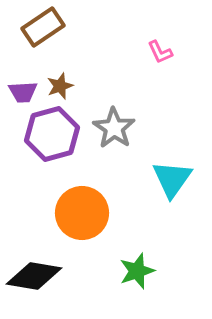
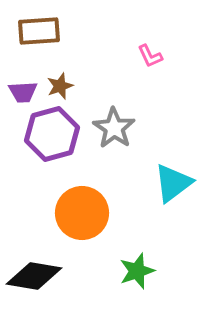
brown rectangle: moved 4 px left, 4 px down; rotated 30 degrees clockwise
pink L-shape: moved 10 px left, 4 px down
cyan triangle: moved 1 px right, 4 px down; rotated 18 degrees clockwise
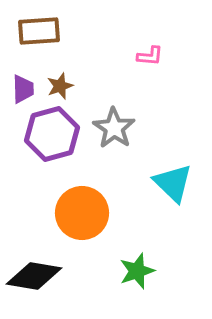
pink L-shape: rotated 60 degrees counterclockwise
purple trapezoid: moved 3 px up; rotated 88 degrees counterclockwise
cyan triangle: rotated 39 degrees counterclockwise
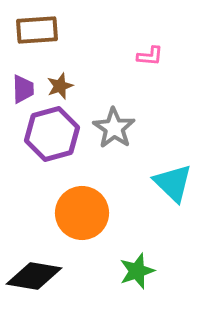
brown rectangle: moved 2 px left, 1 px up
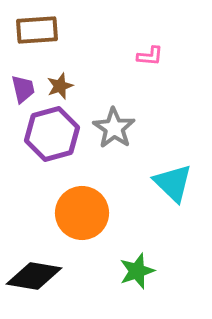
purple trapezoid: rotated 12 degrees counterclockwise
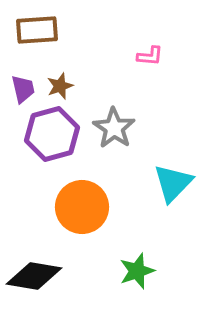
cyan triangle: rotated 30 degrees clockwise
orange circle: moved 6 px up
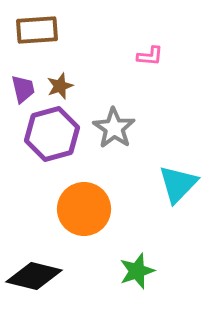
cyan triangle: moved 5 px right, 1 px down
orange circle: moved 2 px right, 2 px down
black diamond: rotated 4 degrees clockwise
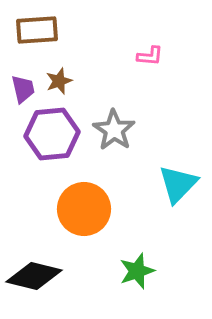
brown star: moved 1 px left, 5 px up
gray star: moved 2 px down
purple hexagon: rotated 10 degrees clockwise
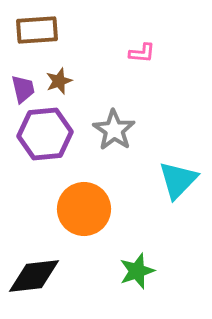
pink L-shape: moved 8 px left, 3 px up
purple hexagon: moved 7 px left
cyan triangle: moved 4 px up
black diamond: rotated 20 degrees counterclockwise
